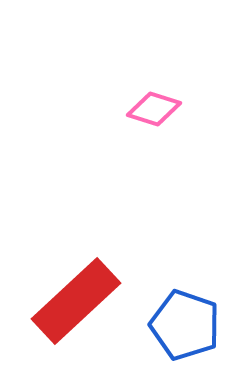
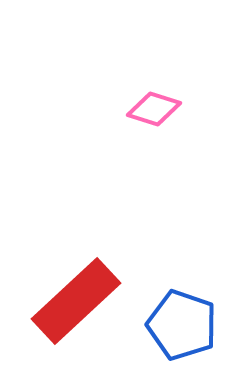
blue pentagon: moved 3 px left
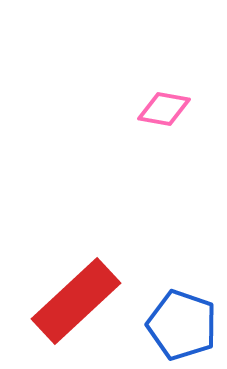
pink diamond: moved 10 px right; rotated 8 degrees counterclockwise
